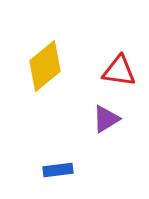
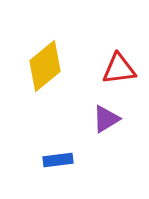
red triangle: moved 2 px up; rotated 15 degrees counterclockwise
blue rectangle: moved 10 px up
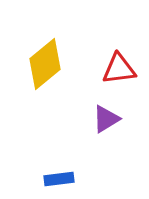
yellow diamond: moved 2 px up
blue rectangle: moved 1 px right, 19 px down
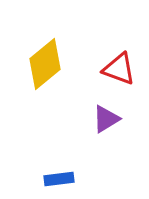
red triangle: rotated 27 degrees clockwise
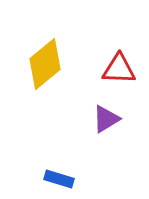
red triangle: rotated 18 degrees counterclockwise
blue rectangle: rotated 24 degrees clockwise
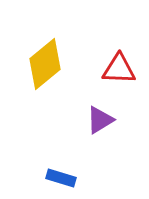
purple triangle: moved 6 px left, 1 px down
blue rectangle: moved 2 px right, 1 px up
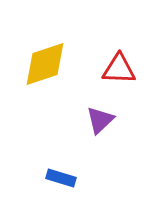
yellow diamond: rotated 21 degrees clockwise
purple triangle: rotated 12 degrees counterclockwise
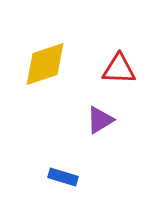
purple triangle: rotated 12 degrees clockwise
blue rectangle: moved 2 px right, 1 px up
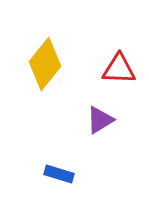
yellow diamond: rotated 33 degrees counterclockwise
blue rectangle: moved 4 px left, 3 px up
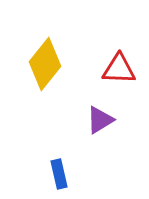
blue rectangle: rotated 60 degrees clockwise
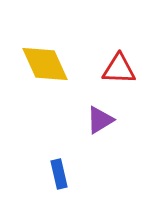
yellow diamond: rotated 63 degrees counterclockwise
